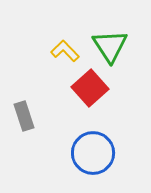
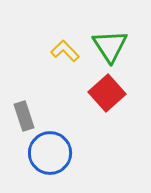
red square: moved 17 px right, 5 px down
blue circle: moved 43 px left
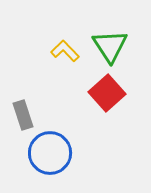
gray rectangle: moved 1 px left, 1 px up
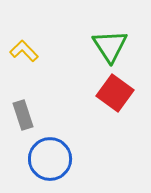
yellow L-shape: moved 41 px left
red square: moved 8 px right; rotated 12 degrees counterclockwise
blue circle: moved 6 px down
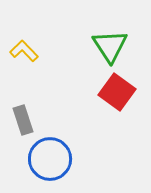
red square: moved 2 px right, 1 px up
gray rectangle: moved 5 px down
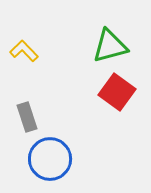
green triangle: rotated 48 degrees clockwise
gray rectangle: moved 4 px right, 3 px up
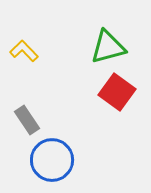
green triangle: moved 2 px left, 1 px down
gray rectangle: moved 3 px down; rotated 16 degrees counterclockwise
blue circle: moved 2 px right, 1 px down
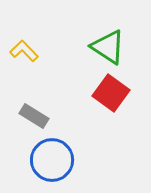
green triangle: rotated 48 degrees clockwise
red square: moved 6 px left, 1 px down
gray rectangle: moved 7 px right, 4 px up; rotated 24 degrees counterclockwise
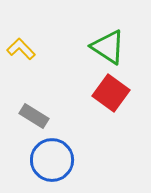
yellow L-shape: moved 3 px left, 2 px up
